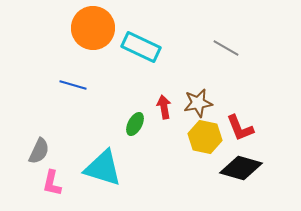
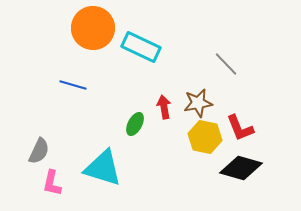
gray line: moved 16 px down; rotated 16 degrees clockwise
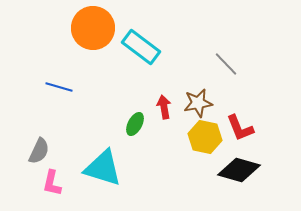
cyan rectangle: rotated 12 degrees clockwise
blue line: moved 14 px left, 2 px down
black diamond: moved 2 px left, 2 px down
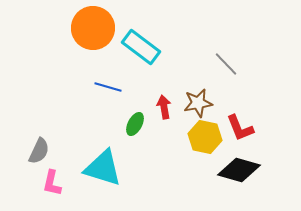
blue line: moved 49 px right
